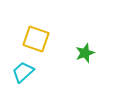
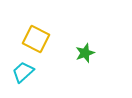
yellow square: rotated 8 degrees clockwise
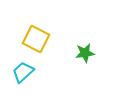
green star: rotated 12 degrees clockwise
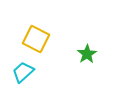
green star: moved 2 px right, 1 px down; rotated 24 degrees counterclockwise
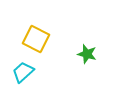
green star: rotated 24 degrees counterclockwise
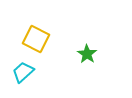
green star: rotated 18 degrees clockwise
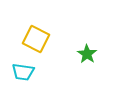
cyan trapezoid: rotated 130 degrees counterclockwise
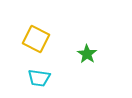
cyan trapezoid: moved 16 px right, 6 px down
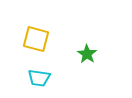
yellow square: rotated 12 degrees counterclockwise
